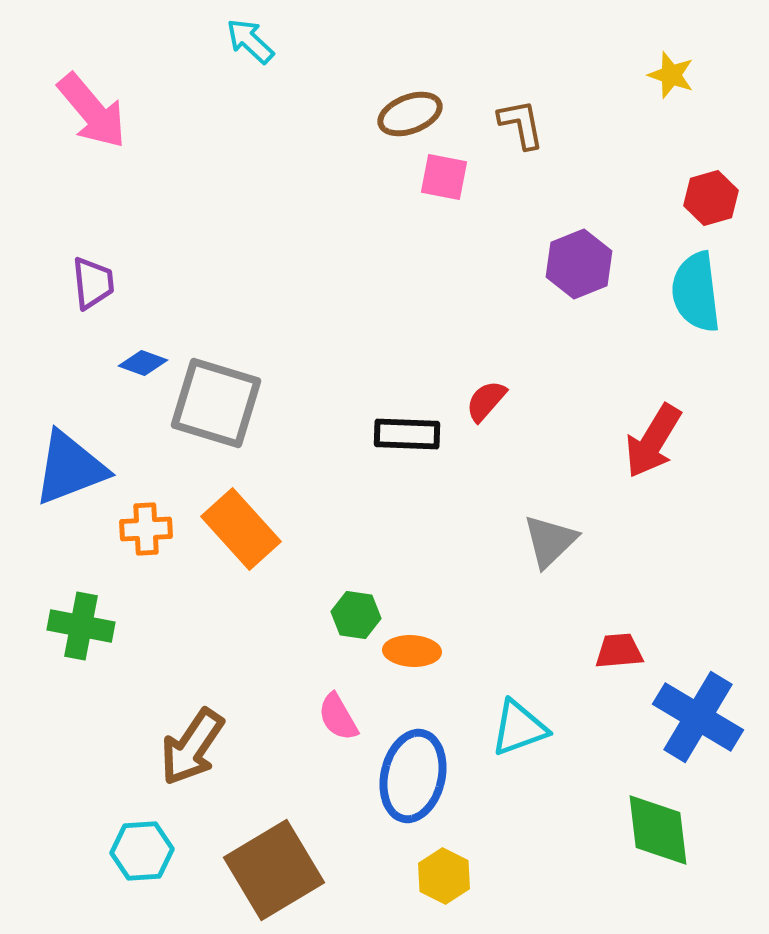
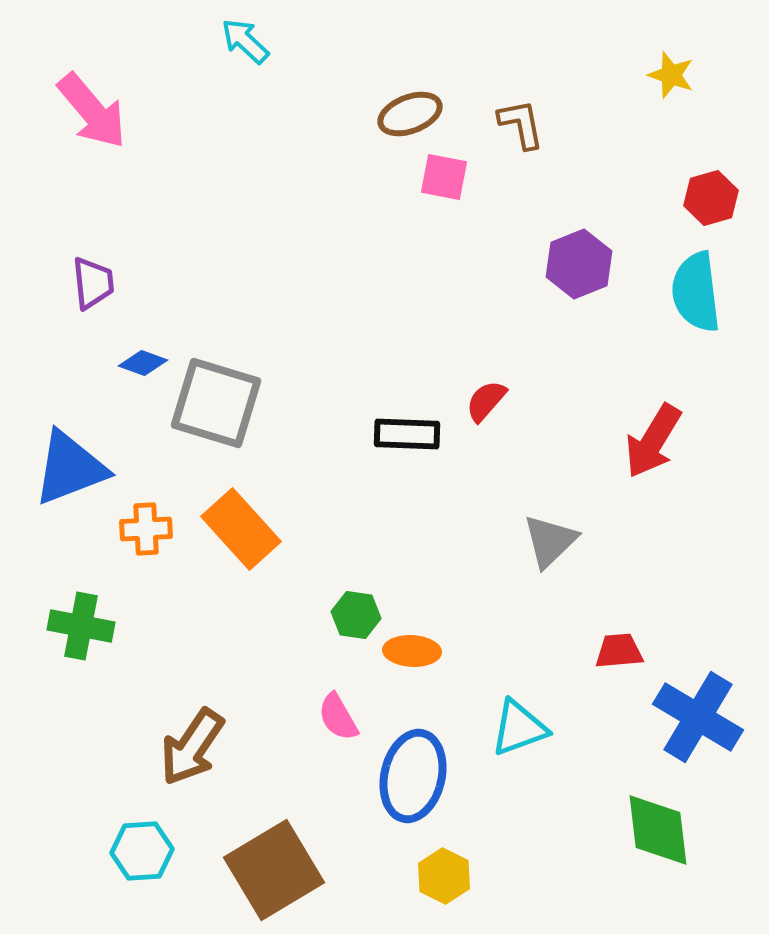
cyan arrow: moved 5 px left
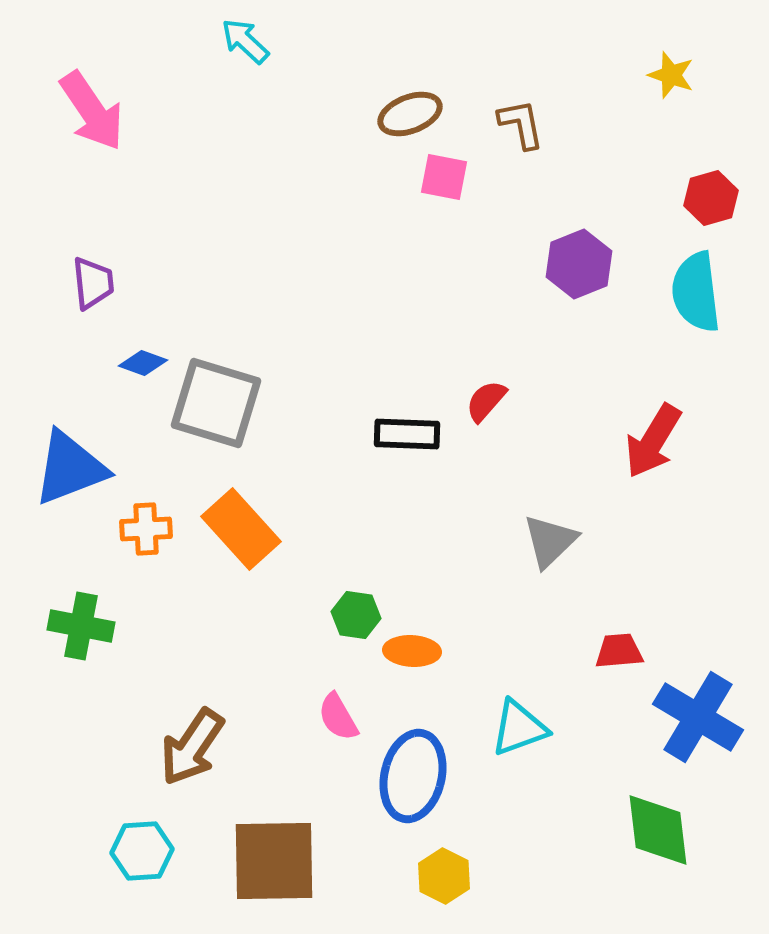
pink arrow: rotated 6 degrees clockwise
brown square: moved 9 px up; rotated 30 degrees clockwise
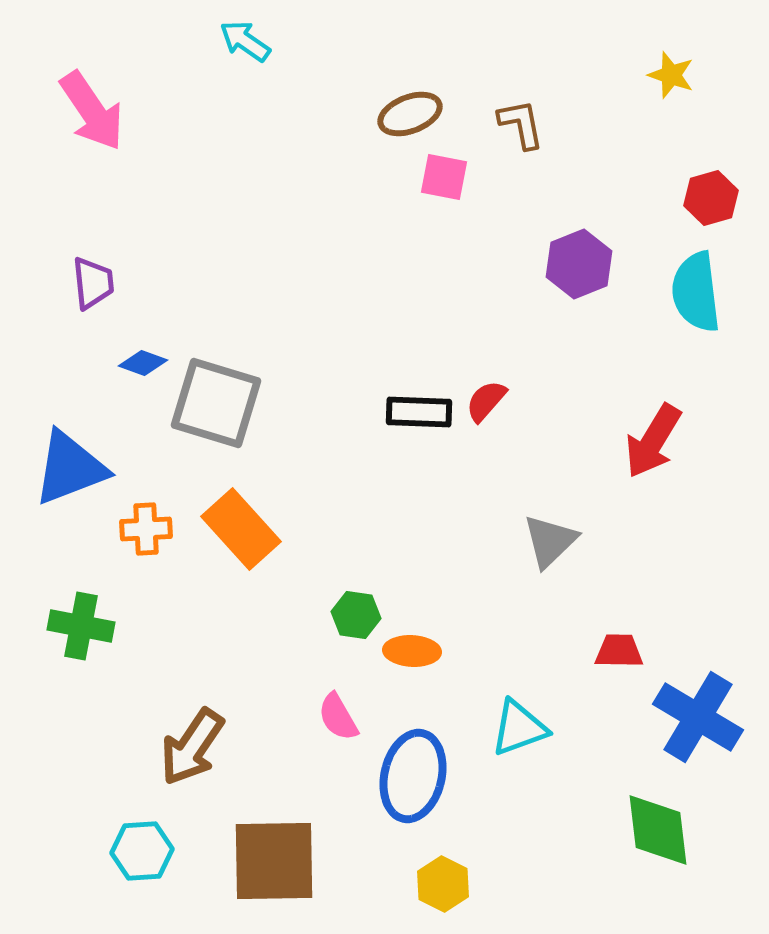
cyan arrow: rotated 8 degrees counterclockwise
black rectangle: moved 12 px right, 22 px up
red trapezoid: rotated 6 degrees clockwise
yellow hexagon: moved 1 px left, 8 px down
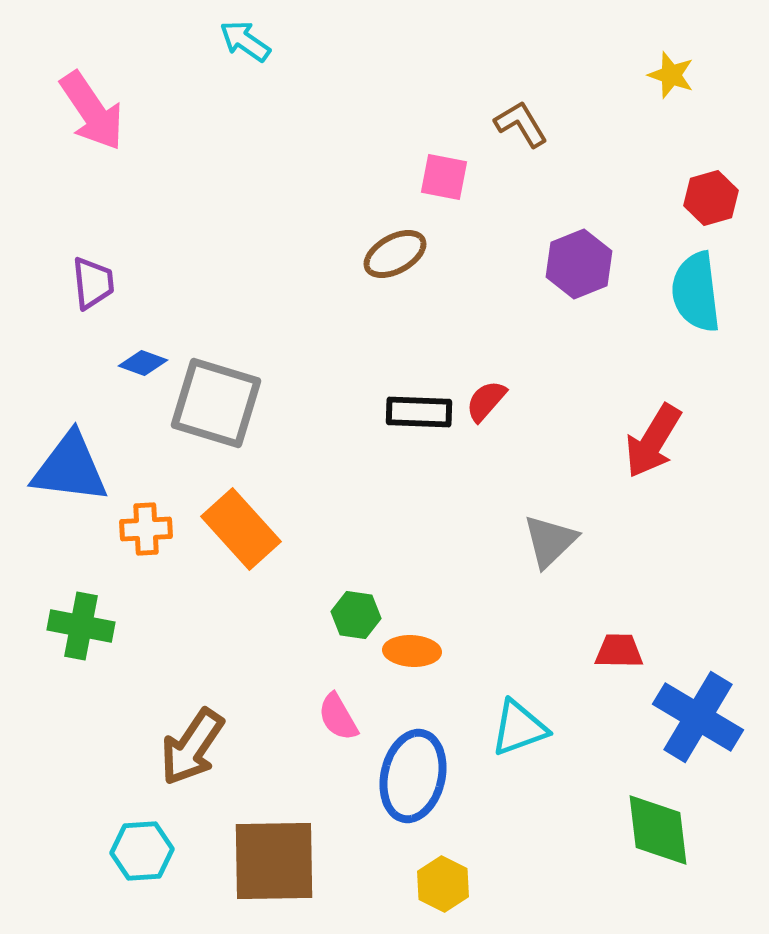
brown ellipse: moved 15 px left, 140 px down; rotated 8 degrees counterclockwise
brown L-shape: rotated 20 degrees counterclockwise
blue triangle: rotated 28 degrees clockwise
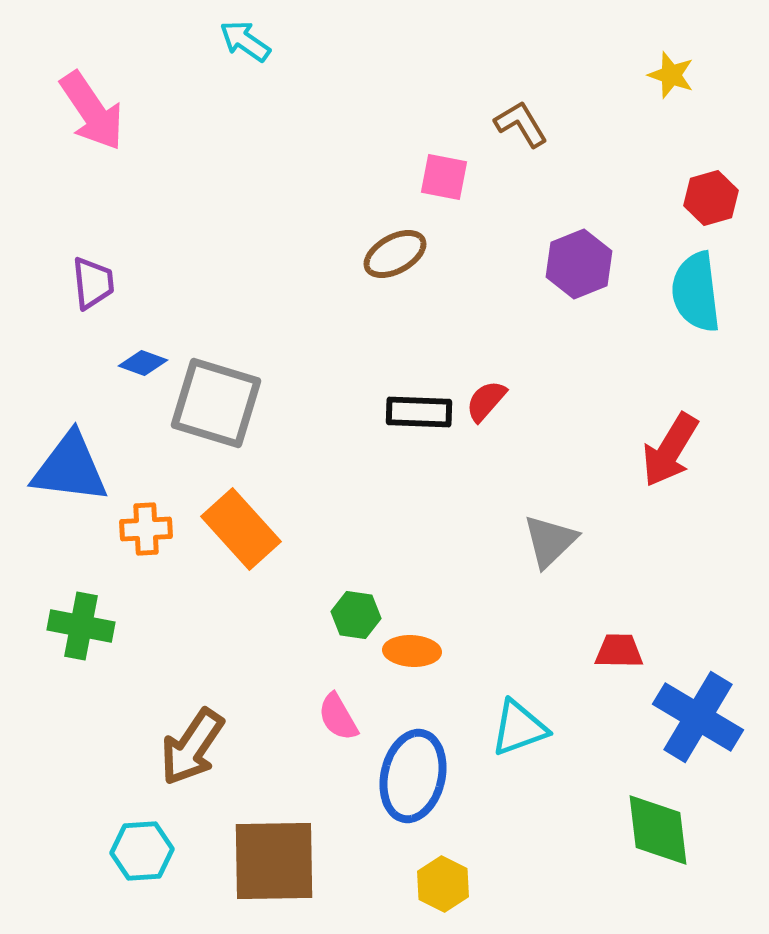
red arrow: moved 17 px right, 9 px down
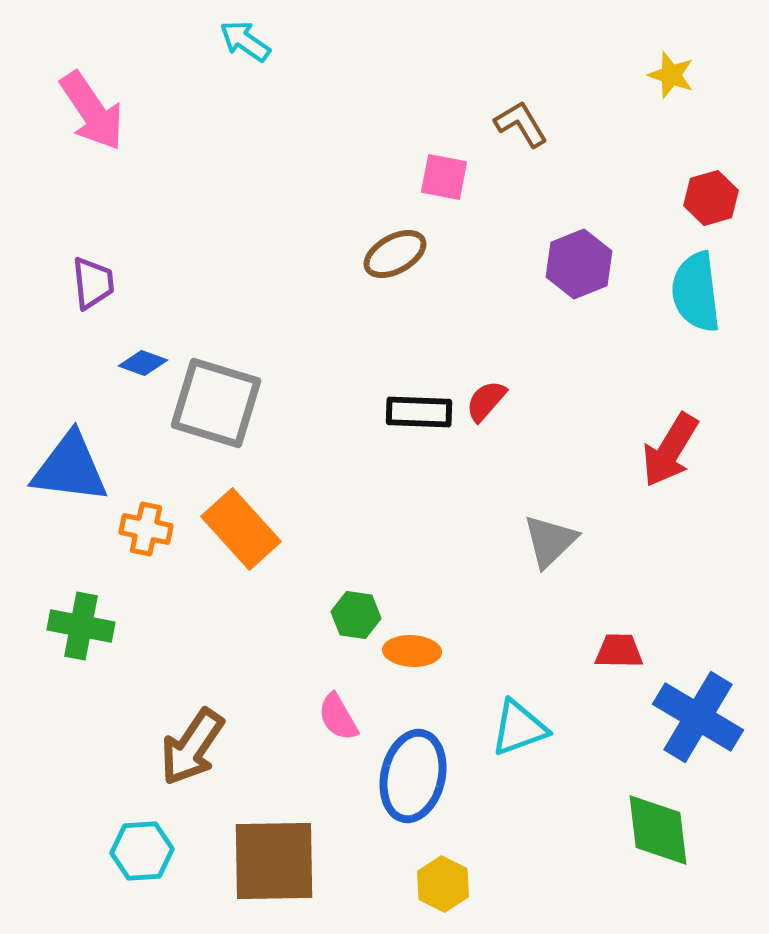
orange cross: rotated 15 degrees clockwise
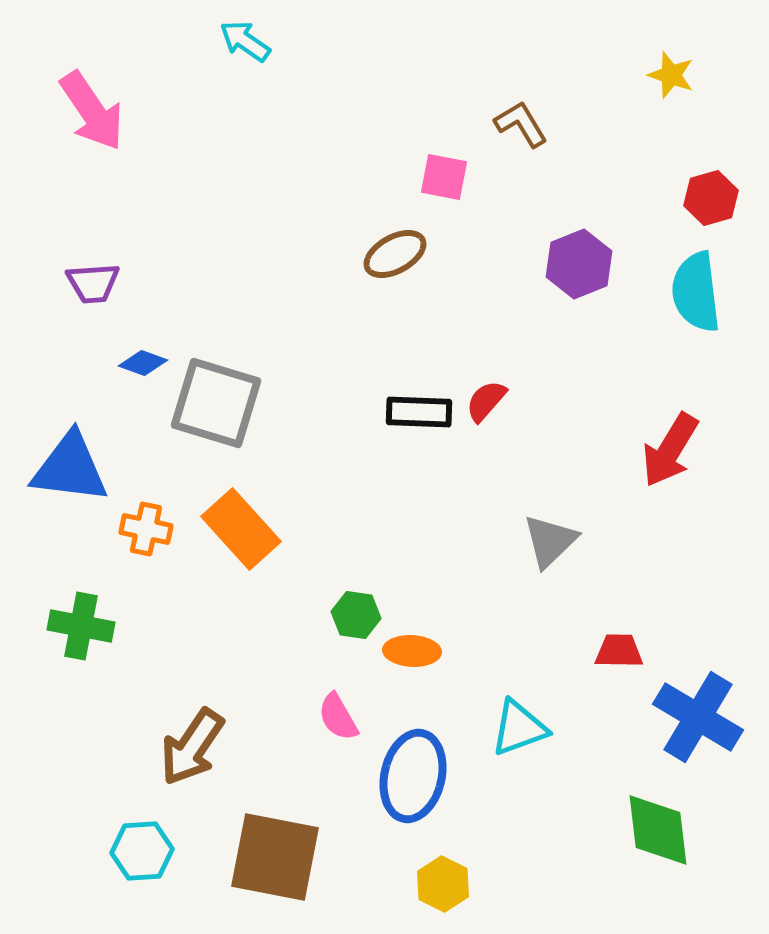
purple trapezoid: rotated 92 degrees clockwise
brown square: moved 1 px right, 4 px up; rotated 12 degrees clockwise
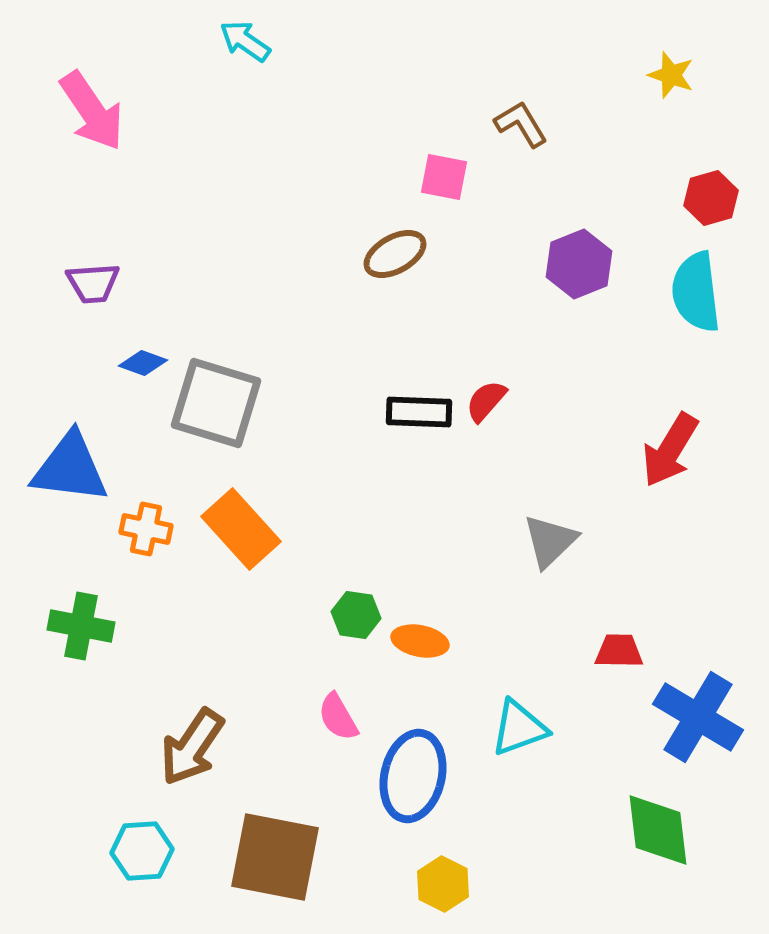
orange ellipse: moved 8 px right, 10 px up; rotated 8 degrees clockwise
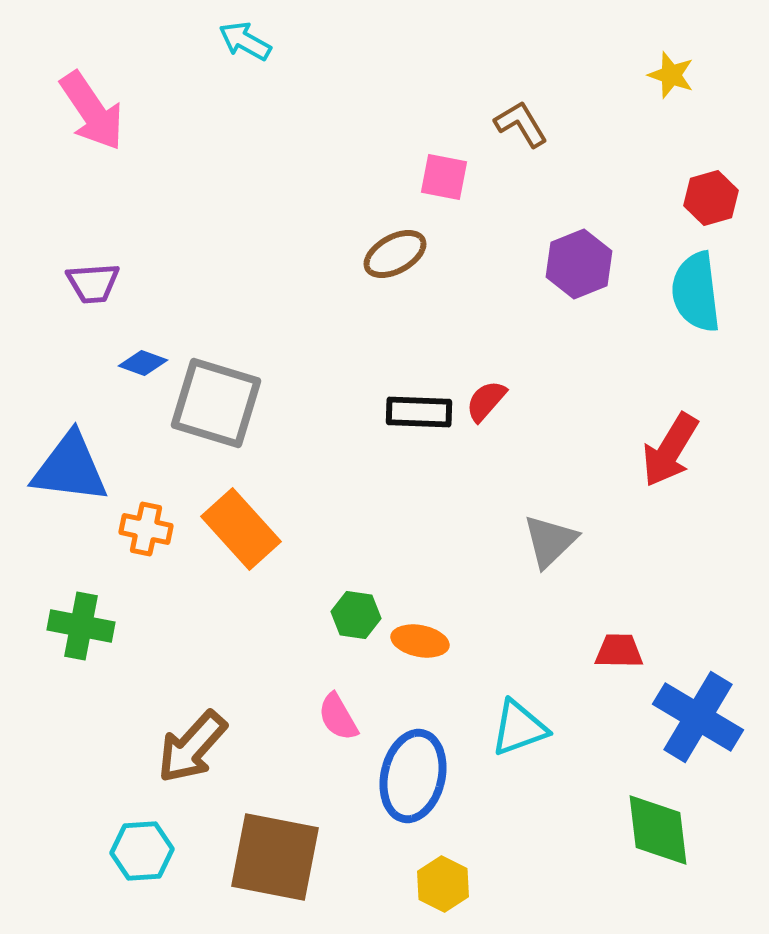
cyan arrow: rotated 6 degrees counterclockwise
brown arrow: rotated 8 degrees clockwise
